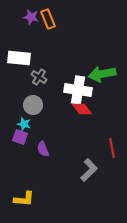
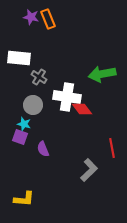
white cross: moved 11 px left, 7 px down
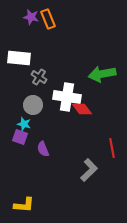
yellow L-shape: moved 6 px down
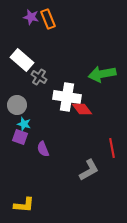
white rectangle: moved 3 px right, 2 px down; rotated 35 degrees clockwise
gray circle: moved 16 px left
gray L-shape: rotated 15 degrees clockwise
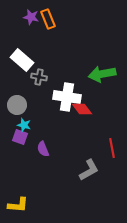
gray cross: rotated 21 degrees counterclockwise
cyan star: moved 1 px down
yellow L-shape: moved 6 px left
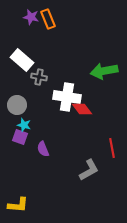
green arrow: moved 2 px right, 3 px up
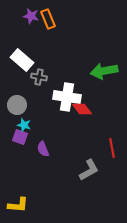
purple star: moved 1 px up
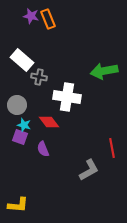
red diamond: moved 33 px left, 13 px down
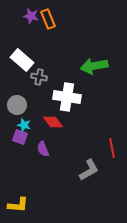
green arrow: moved 10 px left, 5 px up
red diamond: moved 4 px right
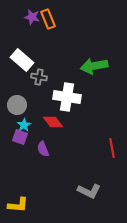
purple star: moved 1 px right, 1 px down
cyan star: rotated 24 degrees clockwise
gray L-shape: moved 21 px down; rotated 55 degrees clockwise
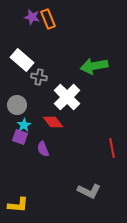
white cross: rotated 36 degrees clockwise
